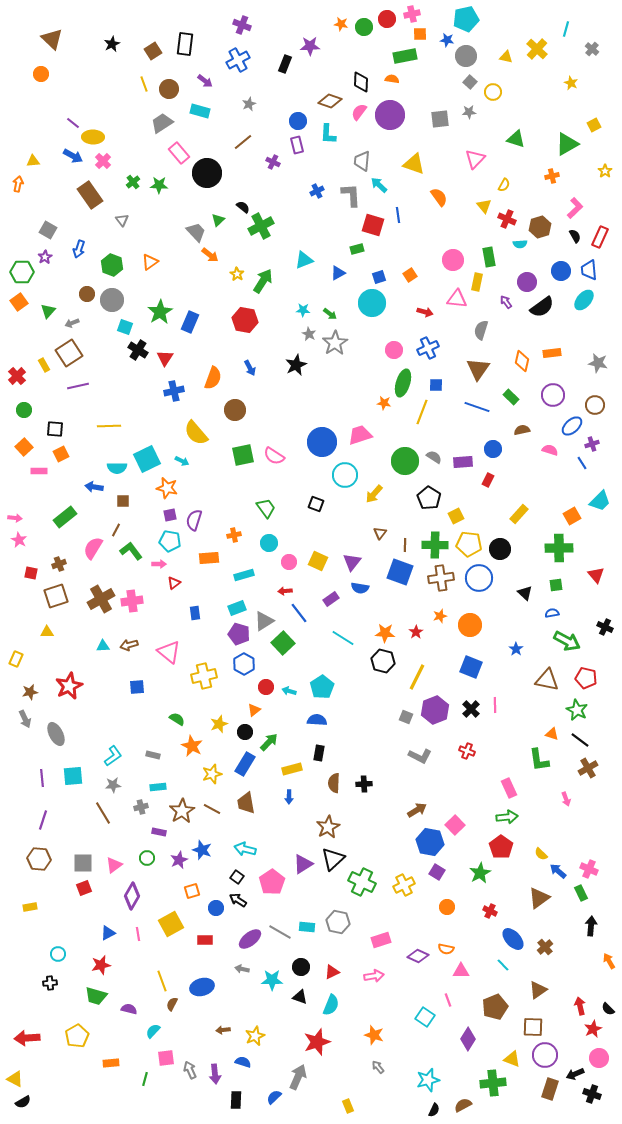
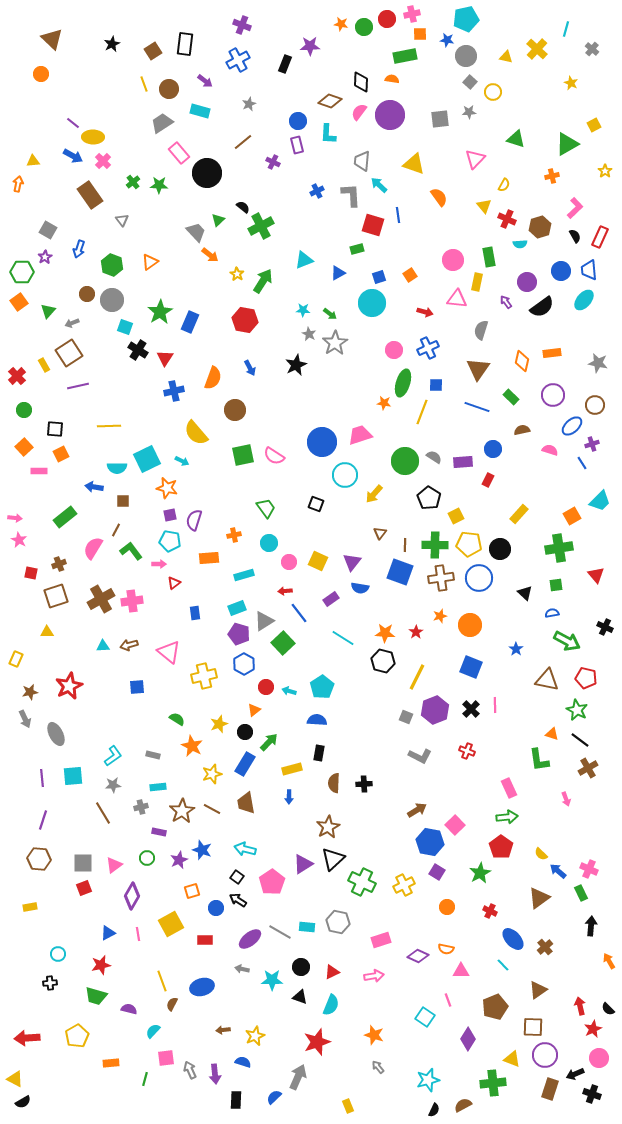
green cross at (559, 548): rotated 8 degrees counterclockwise
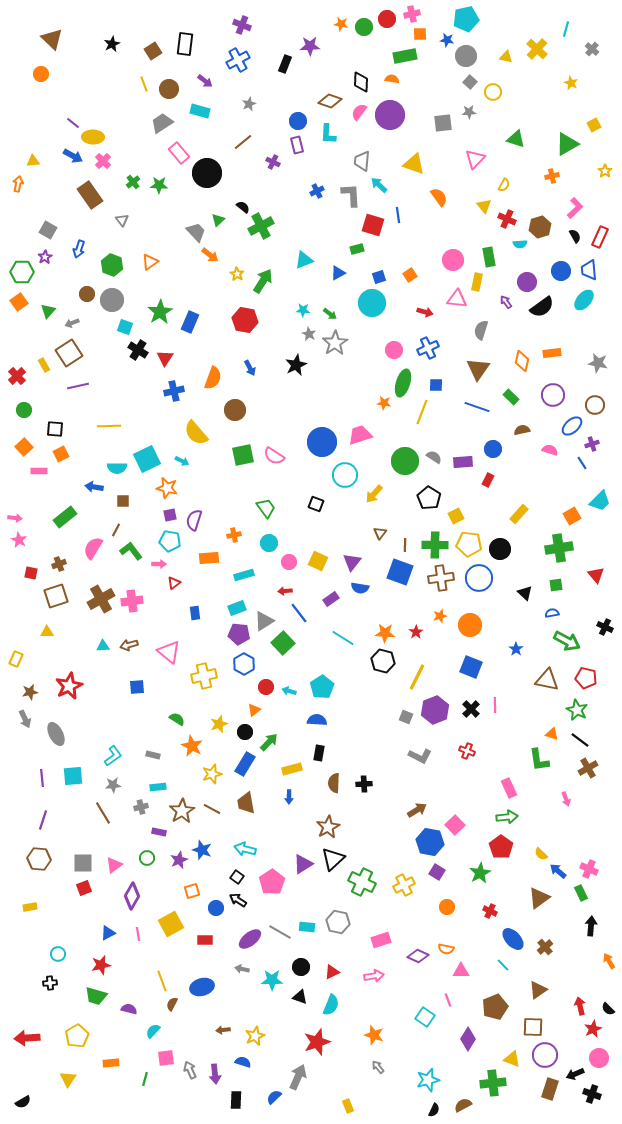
gray square at (440, 119): moved 3 px right, 4 px down
purple pentagon at (239, 634): rotated 10 degrees counterclockwise
yellow triangle at (15, 1079): moved 53 px right; rotated 36 degrees clockwise
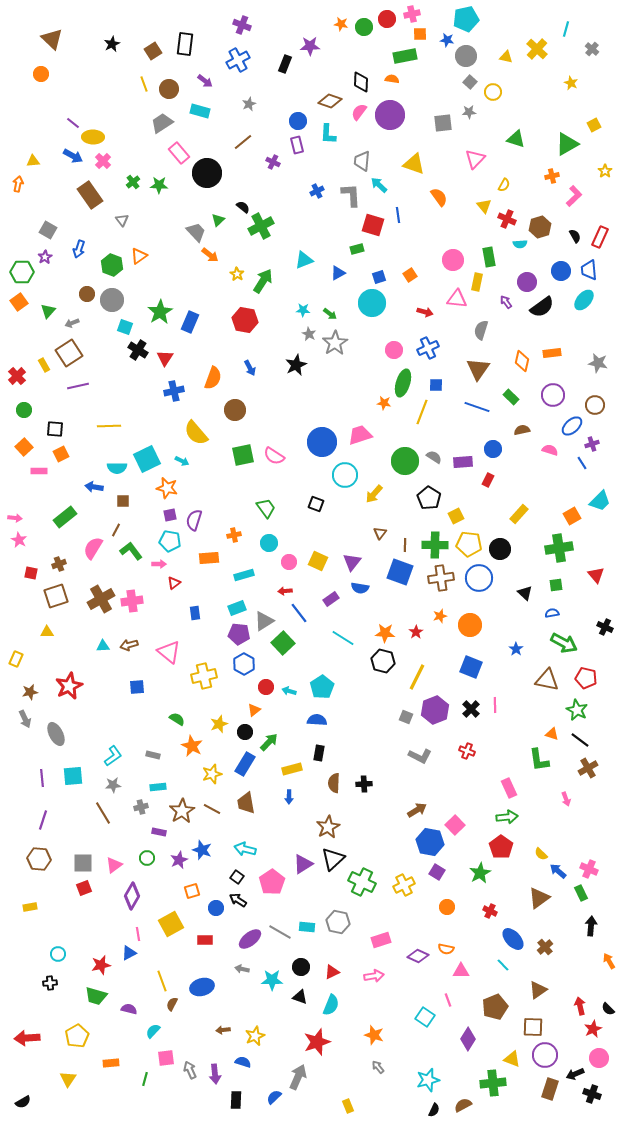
pink L-shape at (575, 208): moved 1 px left, 12 px up
orange triangle at (150, 262): moved 11 px left, 6 px up
green arrow at (567, 641): moved 3 px left, 2 px down
blue triangle at (108, 933): moved 21 px right, 20 px down
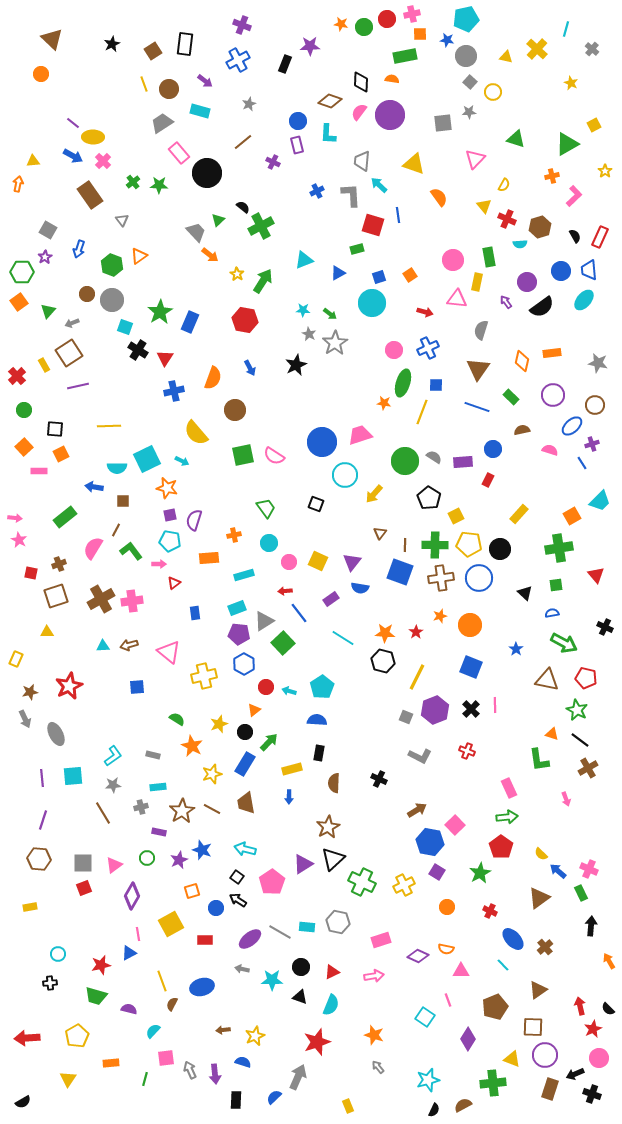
black cross at (364, 784): moved 15 px right, 5 px up; rotated 28 degrees clockwise
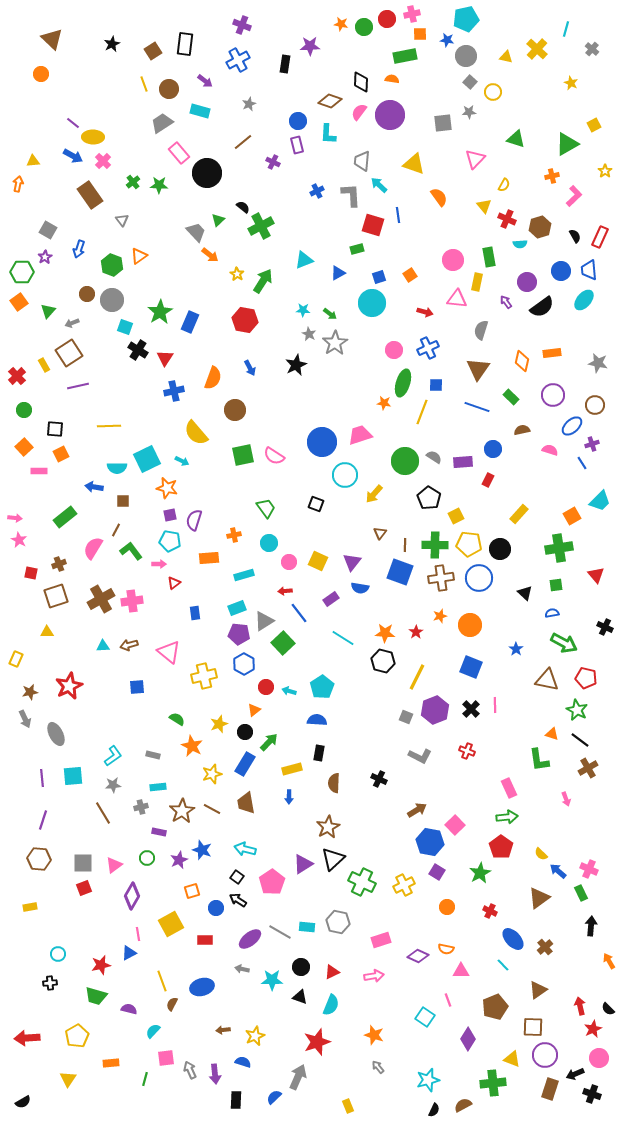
black rectangle at (285, 64): rotated 12 degrees counterclockwise
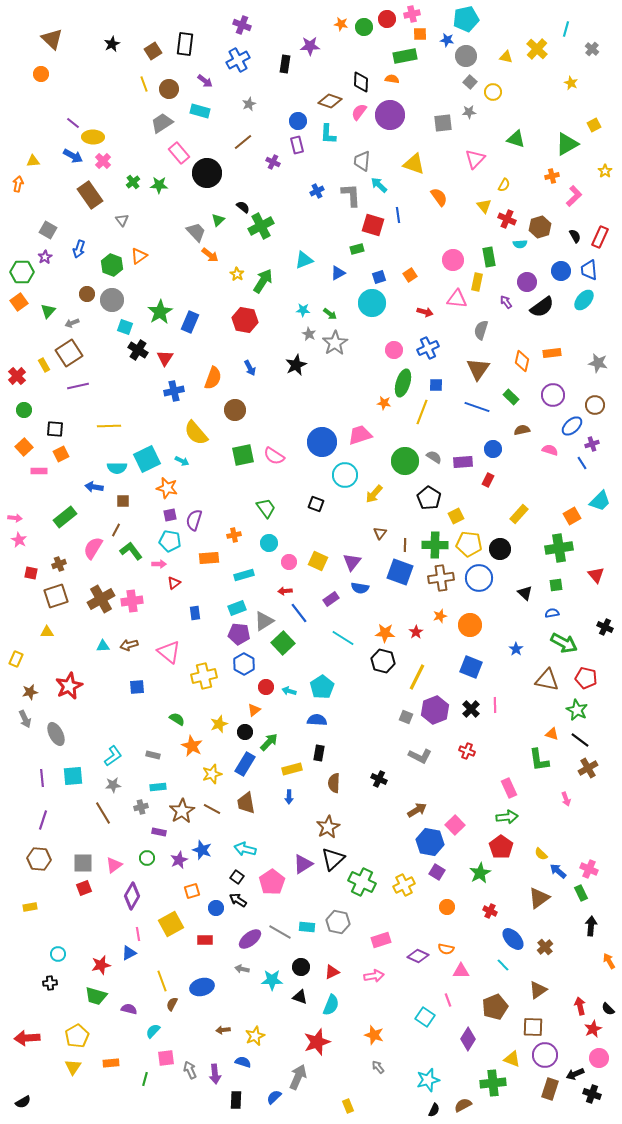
yellow triangle at (68, 1079): moved 5 px right, 12 px up
